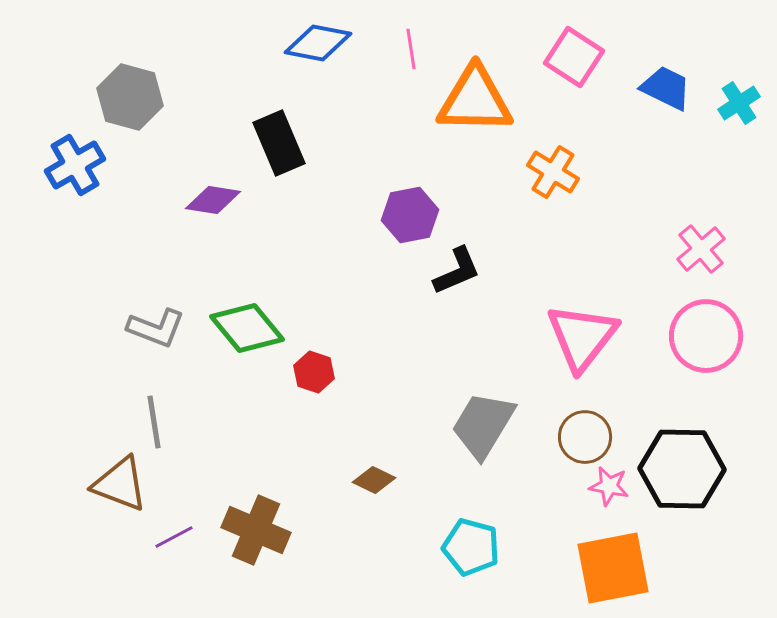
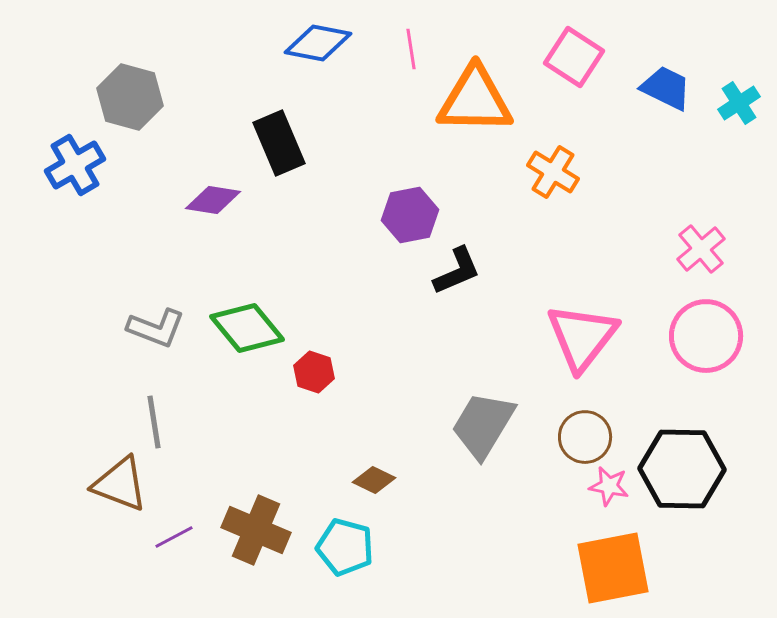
cyan pentagon: moved 126 px left
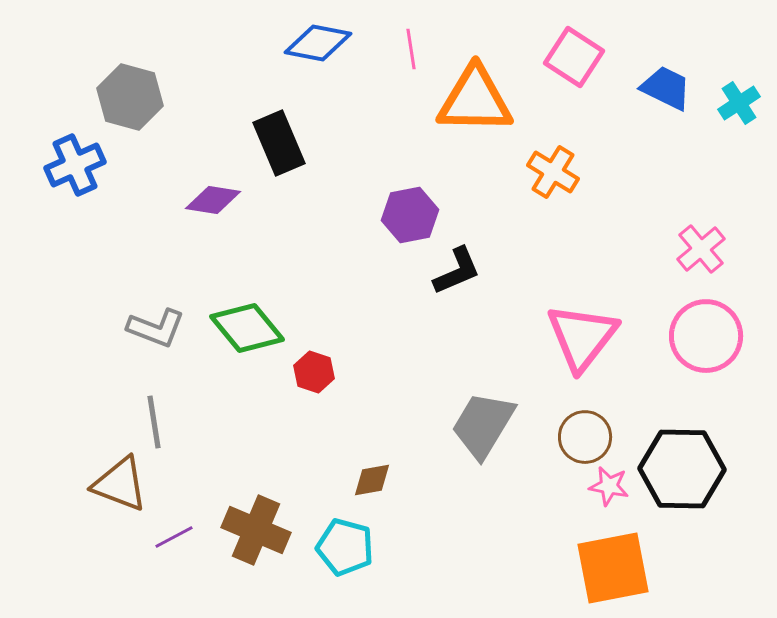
blue cross: rotated 6 degrees clockwise
brown diamond: moved 2 px left; rotated 36 degrees counterclockwise
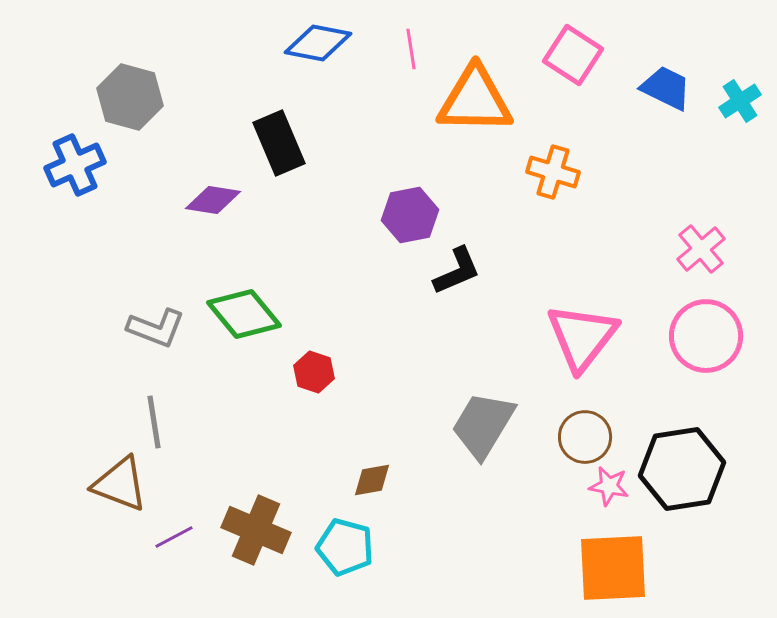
pink square: moved 1 px left, 2 px up
cyan cross: moved 1 px right, 2 px up
orange cross: rotated 15 degrees counterclockwise
green diamond: moved 3 px left, 14 px up
black hexagon: rotated 10 degrees counterclockwise
orange square: rotated 8 degrees clockwise
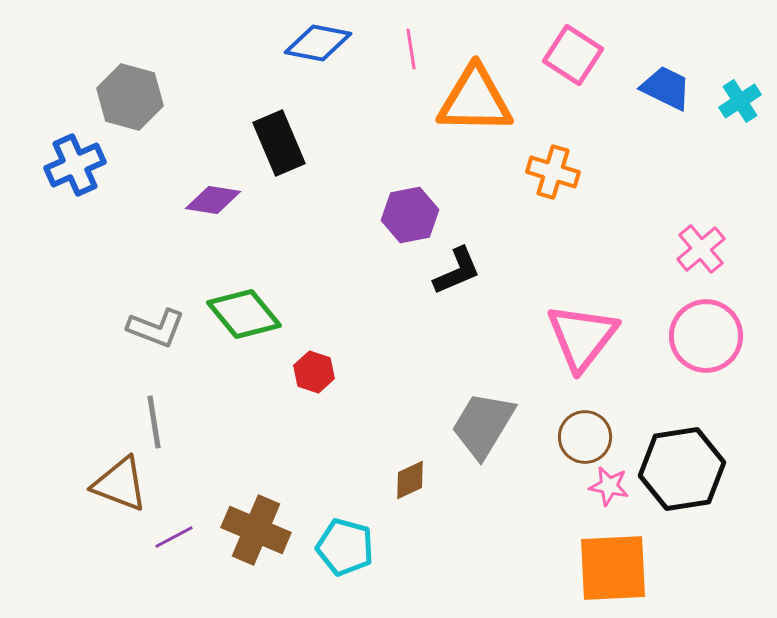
brown diamond: moved 38 px right; rotated 15 degrees counterclockwise
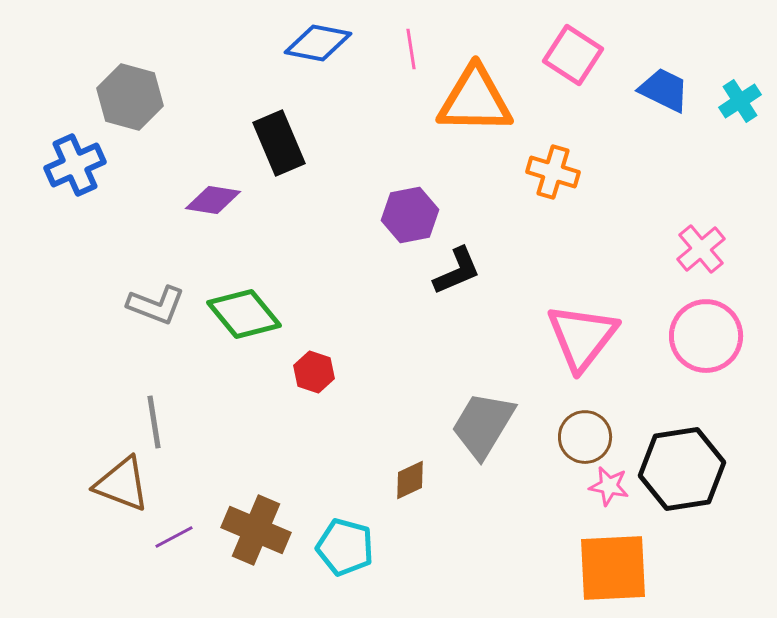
blue trapezoid: moved 2 px left, 2 px down
gray L-shape: moved 23 px up
brown triangle: moved 2 px right
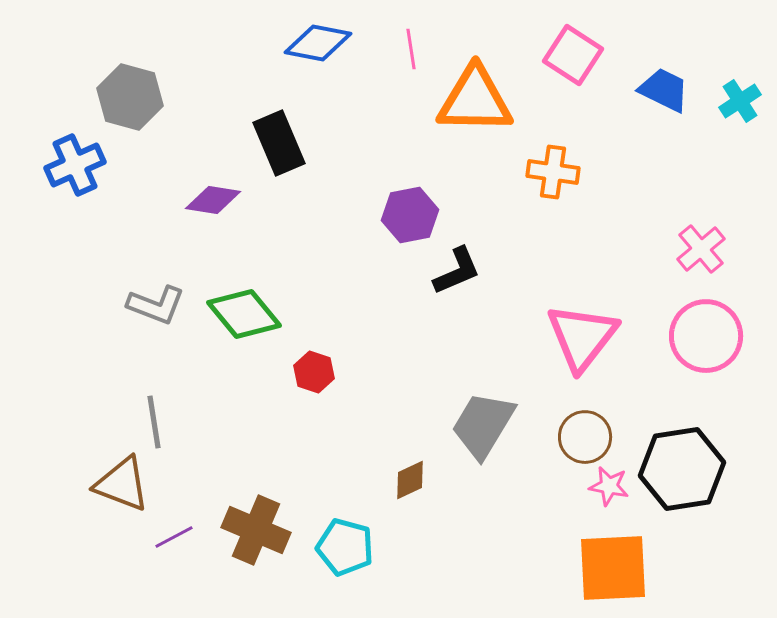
orange cross: rotated 9 degrees counterclockwise
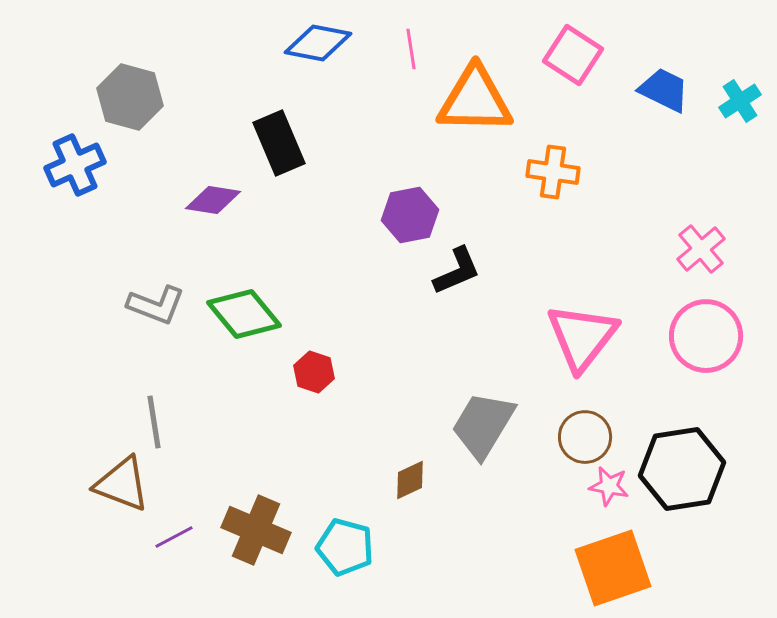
orange square: rotated 16 degrees counterclockwise
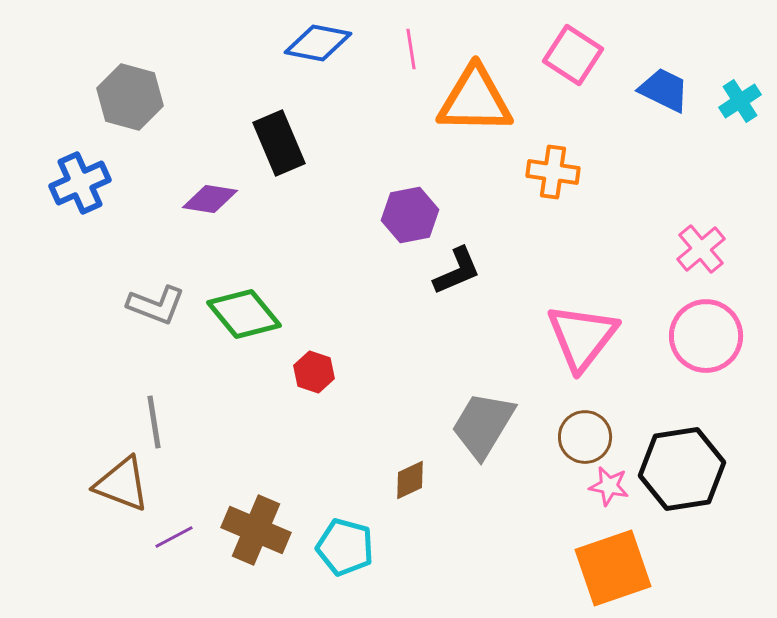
blue cross: moved 5 px right, 18 px down
purple diamond: moved 3 px left, 1 px up
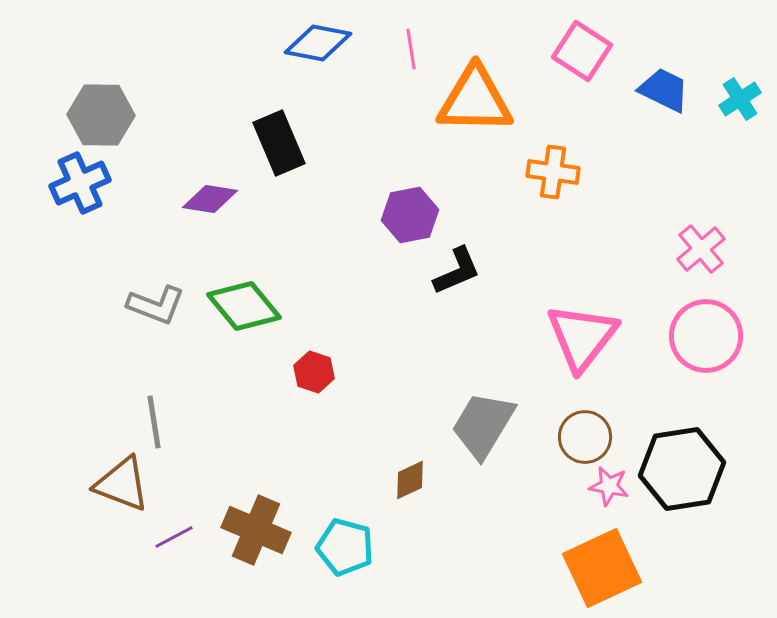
pink square: moved 9 px right, 4 px up
gray hexagon: moved 29 px left, 18 px down; rotated 14 degrees counterclockwise
cyan cross: moved 2 px up
green diamond: moved 8 px up
orange square: moved 11 px left; rotated 6 degrees counterclockwise
